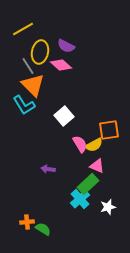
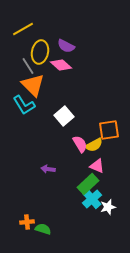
cyan cross: moved 12 px right
green semicircle: rotated 14 degrees counterclockwise
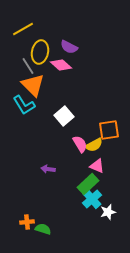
purple semicircle: moved 3 px right, 1 px down
white star: moved 5 px down
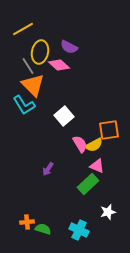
pink diamond: moved 2 px left
purple arrow: rotated 64 degrees counterclockwise
cyan cross: moved 13 px left, 31 px down; rotated 24 degrees counterclockwise
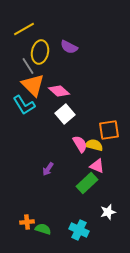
yellow line: moved 1 px right
pink diamond: moved 26 px down
white square: moved 1 px right, 2 px up
yellow semicircle: rotated 138 degrees counterclockwise
green rectangle: moved 1 px left, 1 px up
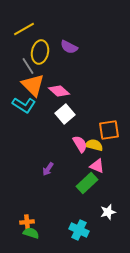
cyan L-shape: rotated 25 degrees counterclockwise
green semicircle: moved 12 px left, 4 px down
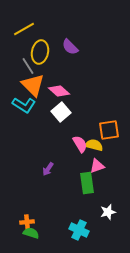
purple semicircle: moved 1 px right; rotated 18 degrees clockwise
white square: moved 4 px left, 2 px up
pink triangle: rotated 42 degrees counterclockwise
green rectangle: rotated 55 degrees counterclockwise
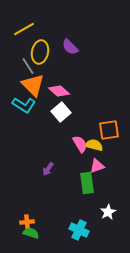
white star: rotated 14 degrees counterclockwise
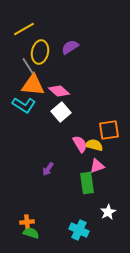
purple semicircle: rotated 102 degrees clockwise
orange triangle: rotated 40 degrees counterclockwise
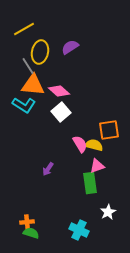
green rectangle: moved 3 px right
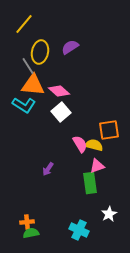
yellow line: moved 5 px up; rotated 20 degrees counterclockwise
white star: moved 1 px right, 2 px down
green semicircle: rotated 28 degrees counterclockwise
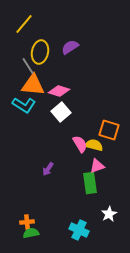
pink diamond: rotated 25 degrees counterclockwise
orange square: rotated 25 degrees clockwise
